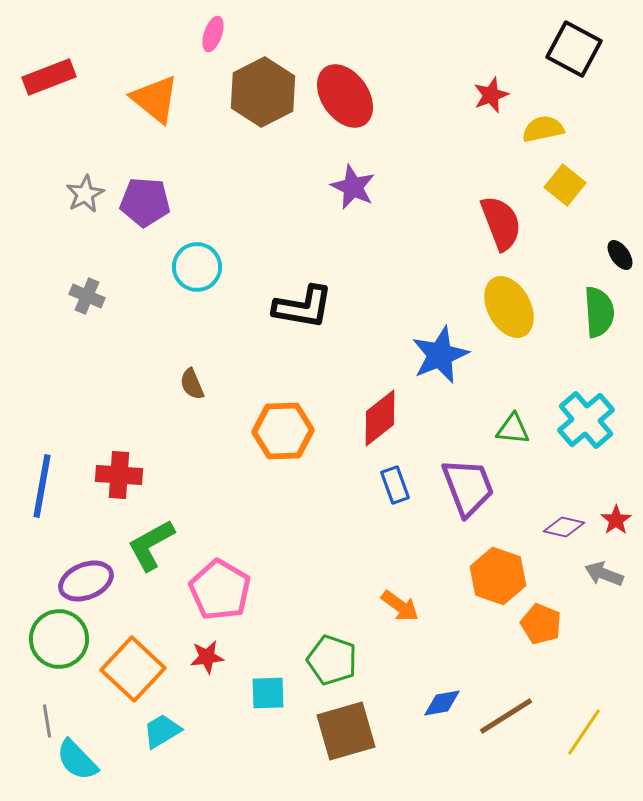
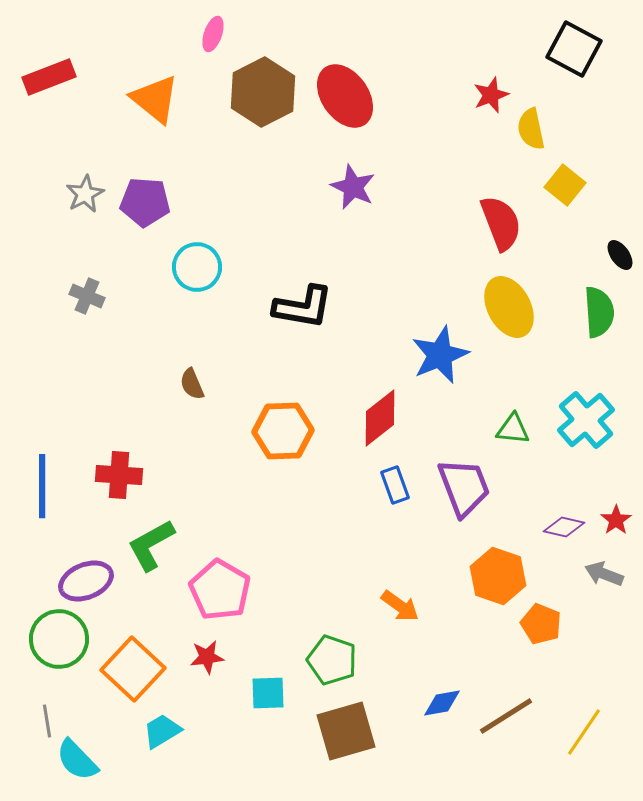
yellow semicircle at (543, 129): moved 12 px left; rotated 90 degrees counterclockwise
blue line at (42, 486): rotated 10 degrees counterclockwise
purple trapezoid at (468, 487): moved 4 px left
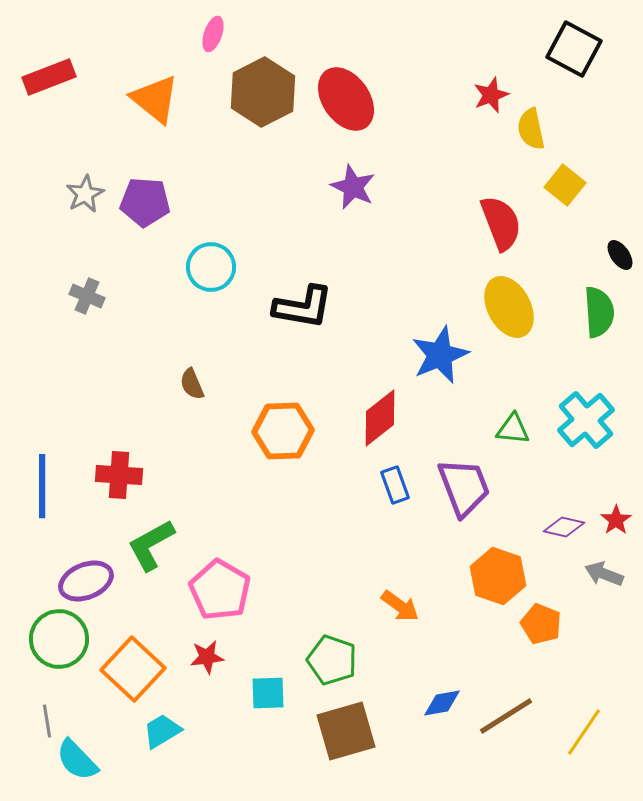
red ellipse at (345, 96): moved 1 px right, 3 px down
cyan circle at (197, 267): moved 14 px right
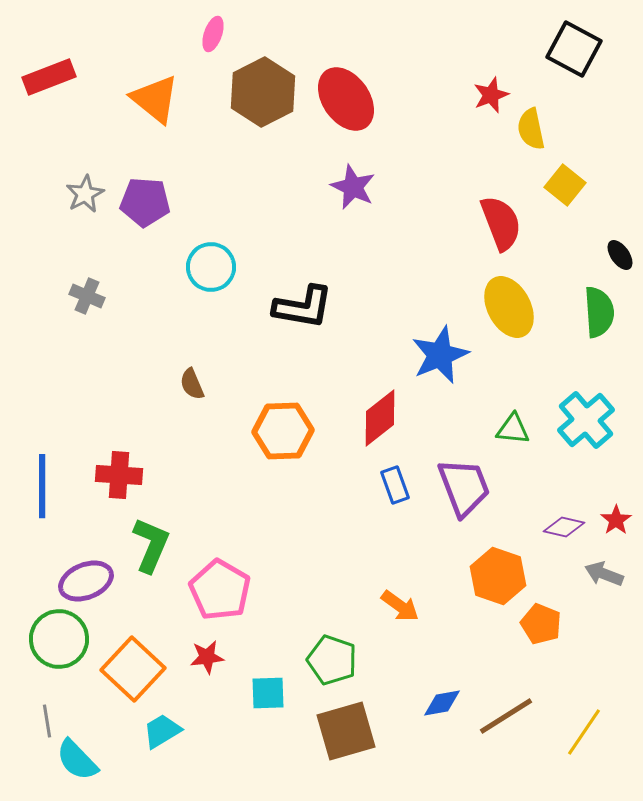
green L-shape at (151, 545): rotated 142 degrees clockwise
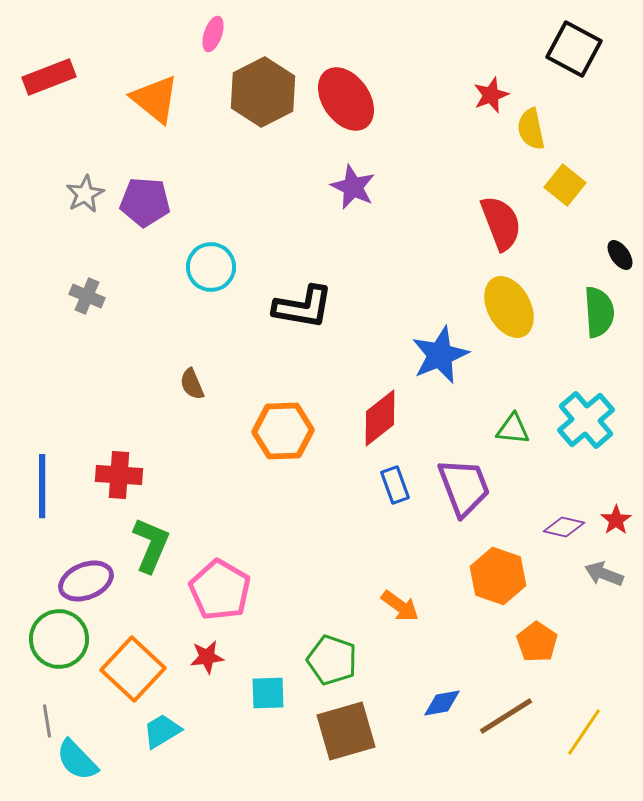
orange pentagon at (541, 624): moved 4 px left, 18 px down; rotated 12 degrees clockwise
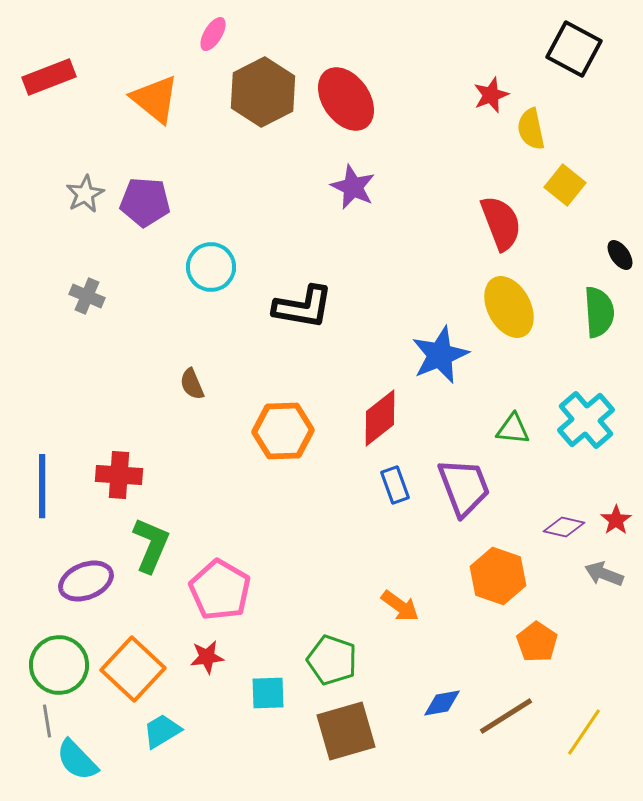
pink ellipse at (213, 34): rotated 12 degrees clockwise
green circle at (59, 639): moved 26 px down
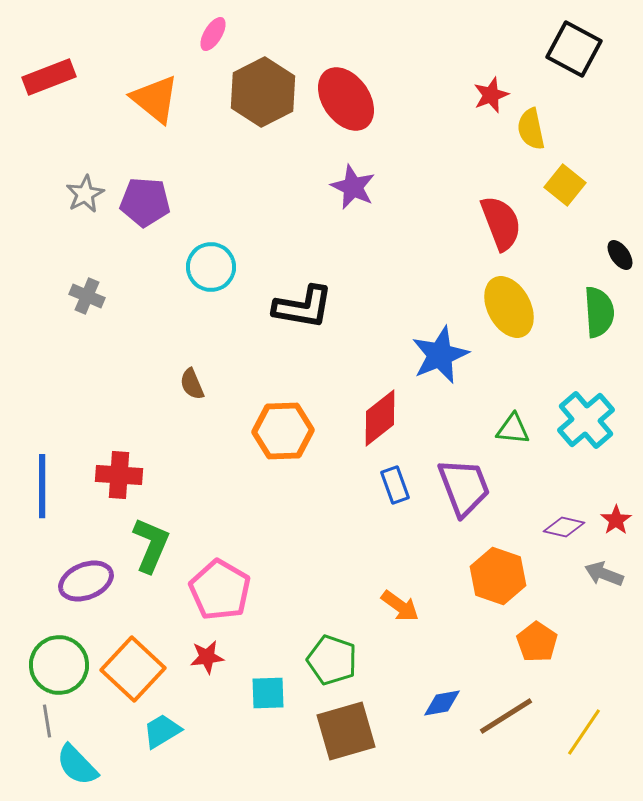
cyan semicircle at (77, 760): moved 5 px down
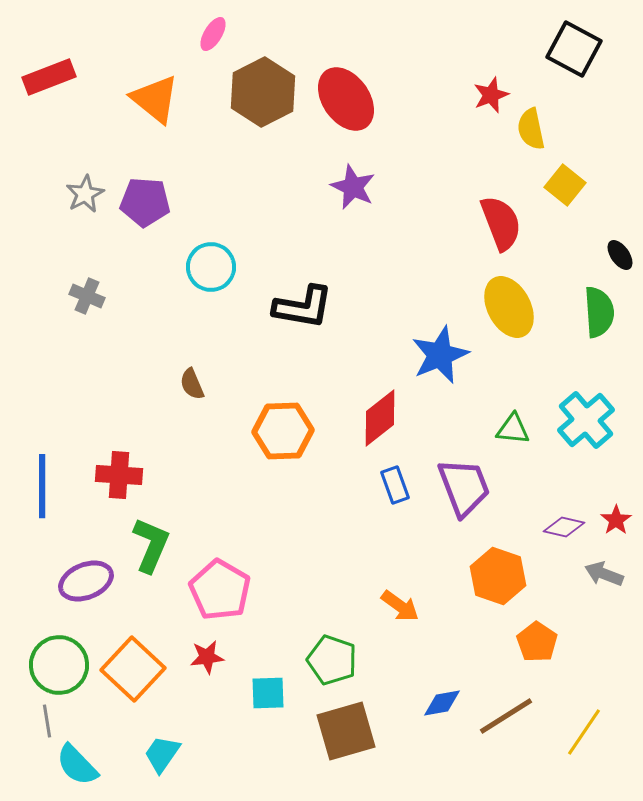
cyan trapezoid at (162, 731): moved 23 px down; rotated 24 degrees counterclockwise
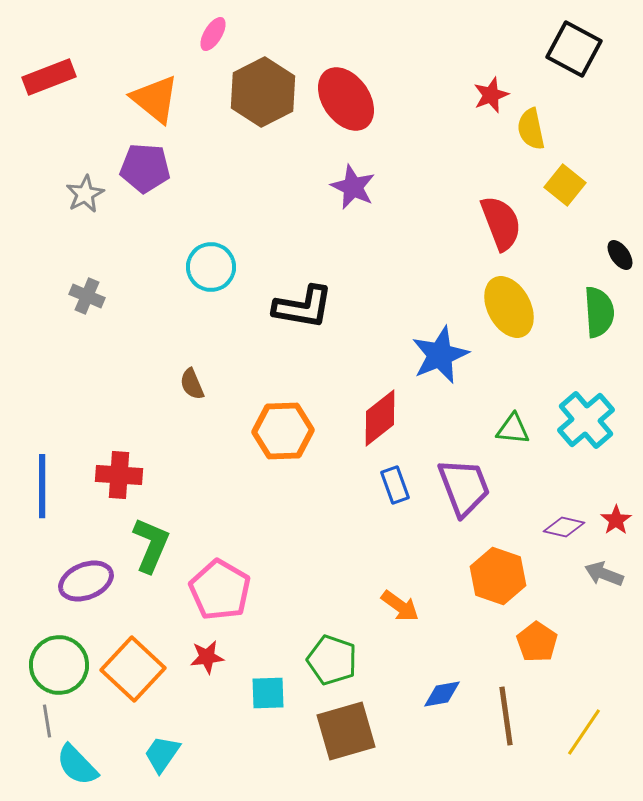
purple pentagon at (145, 202): moved 34 px up
blue diamond at (442, 703): moved 9 px up
brown line at (506, 716): rotated 66 degrees counterclockwise
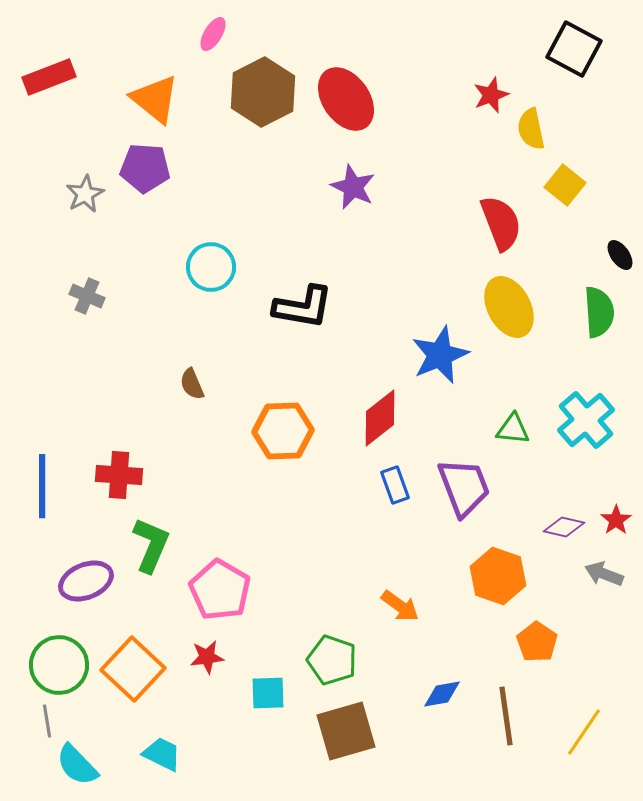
cyan trapezoid at (162, 754): rotated 81 degrees clockwise
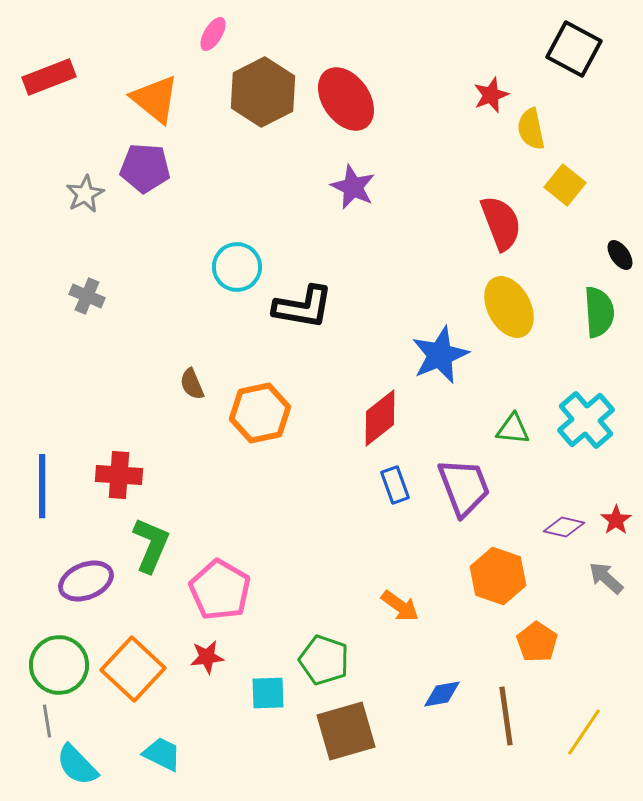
cyan circle at (211, 267): moved 26 px right
orange hexagon at (283, 431): moved 23 px left, 18 px up; rotated 10 degrees counterclockwise
gray arrow at (604, 574): moved 2 px right, 4 px down; rotated 21 degrees clockwise
green pentagon at (332, 660): moved 8 px left
